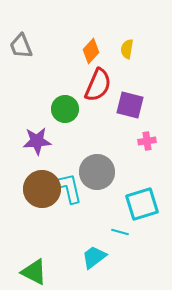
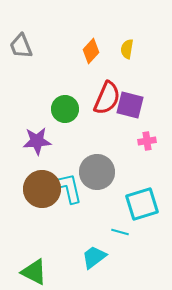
red semicircle: moved 9 px right, 13 px down
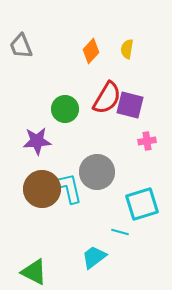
red semicircle: rotated 8 degrees clockwise
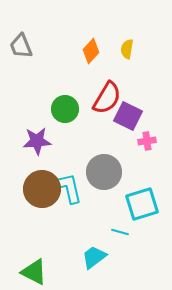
purple square: moved 2 px left, 11 px down; rotated 12 degrees clockwise
gray circle: moved 7 px right
